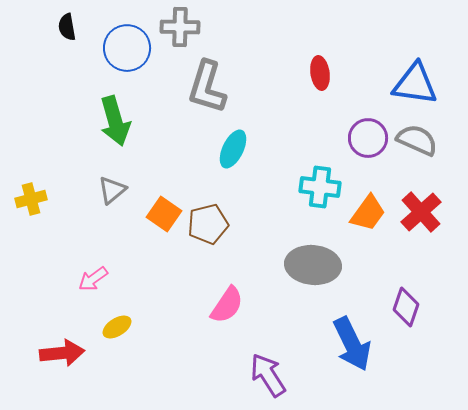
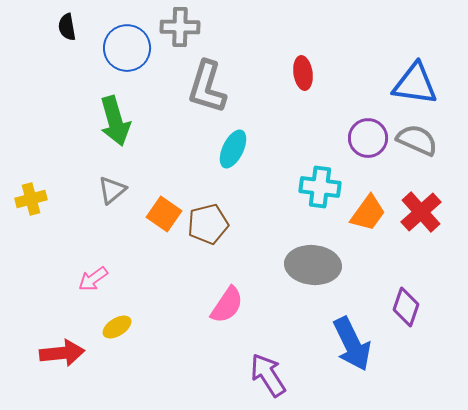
red ellipse: moved 17 px left
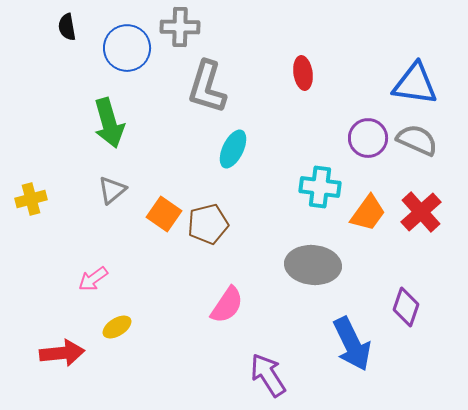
green arrow: moved 6 px left, 2 px down
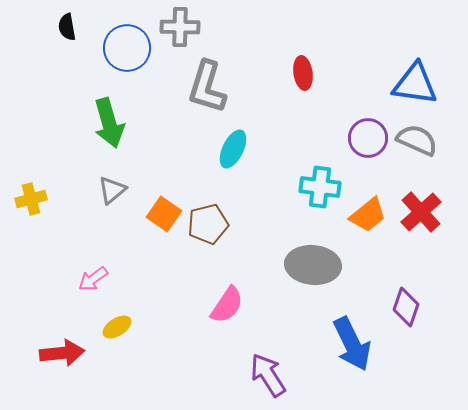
orange trapezoid: moved 2 px down; rotated 15 degrees clockwise
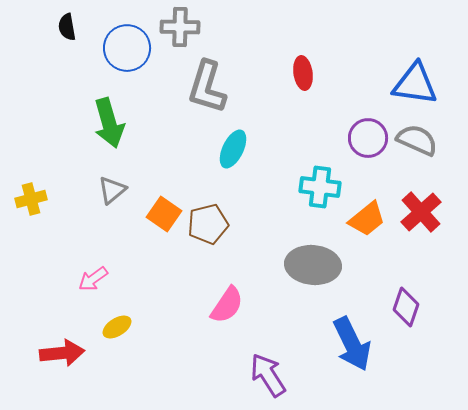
orange trapezoid: moved 1 px left, 4 px down
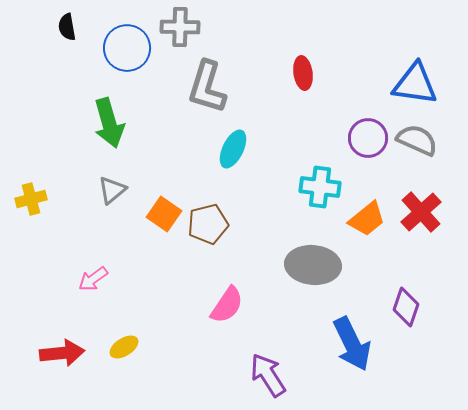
yellow ellipse: moved 7 px right, 20 px down
